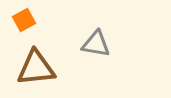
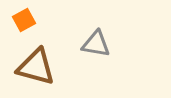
brown triangle: moved 1 px up; rotated 21 degrees clockwise
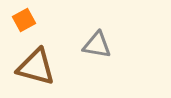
gray triangle: moved 1 px right, 1 px down
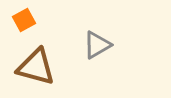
gray triangle: rotated 40 degrees counterclockwise
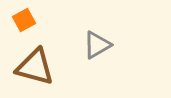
brown triangle: moved 1 px left
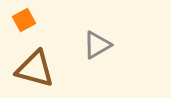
brown triangle: moved 2 px down
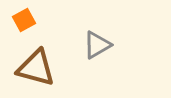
brown triangle: moved 1 px right, 1 px up
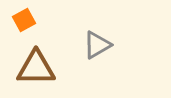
brown triangle: rotated 15 degrees counterclockwise
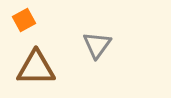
gray triangle: rotated 24 degrees counterclockwise
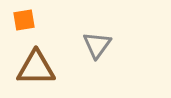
orange square: rotated 20 degrees clockwise
